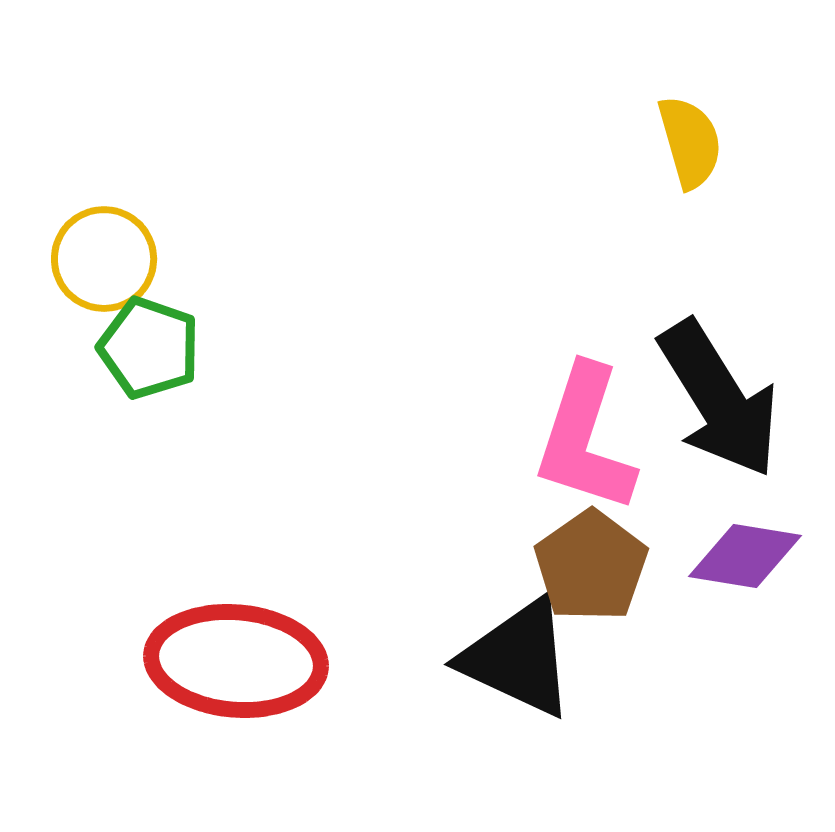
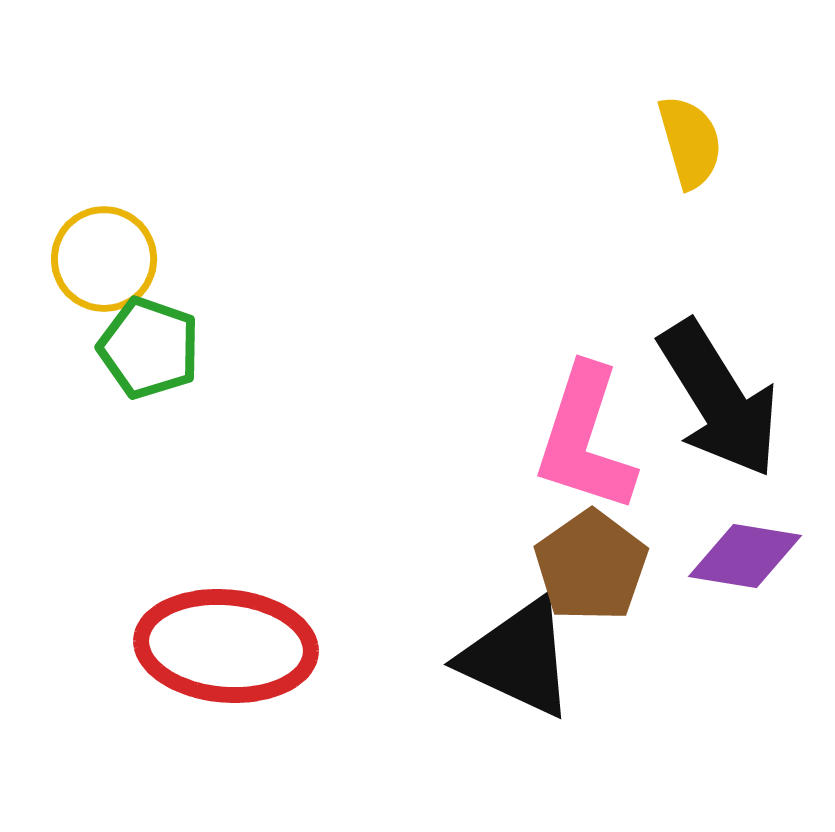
red ellipse: moved 10 px left, 15 px up
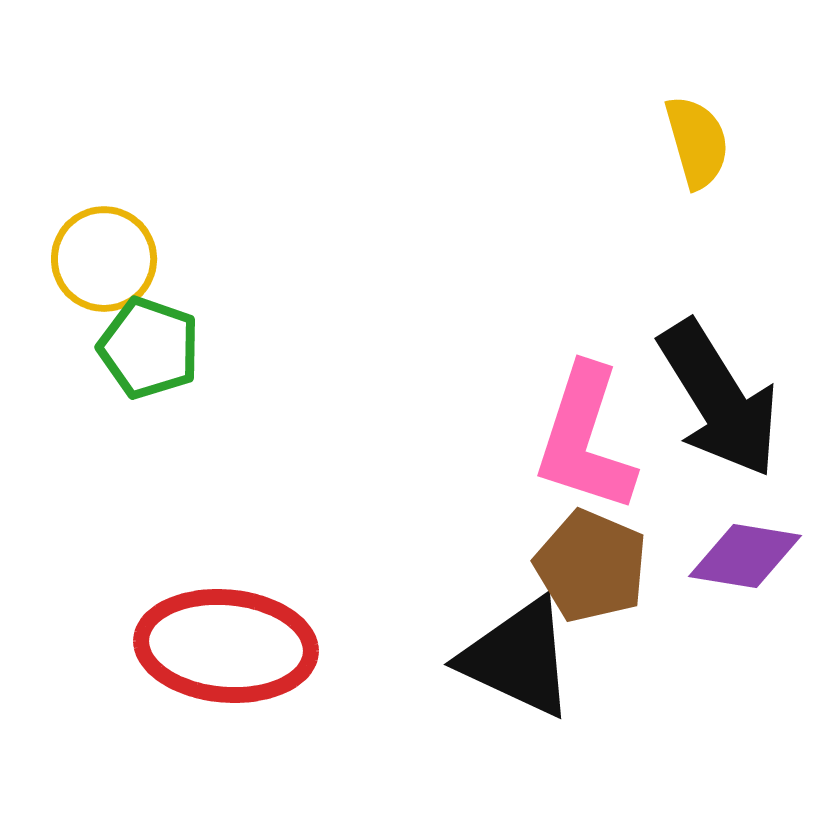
yellow semicircle: moved 7 px right
brown pentagon: rotated 14 degrees counterclockwise
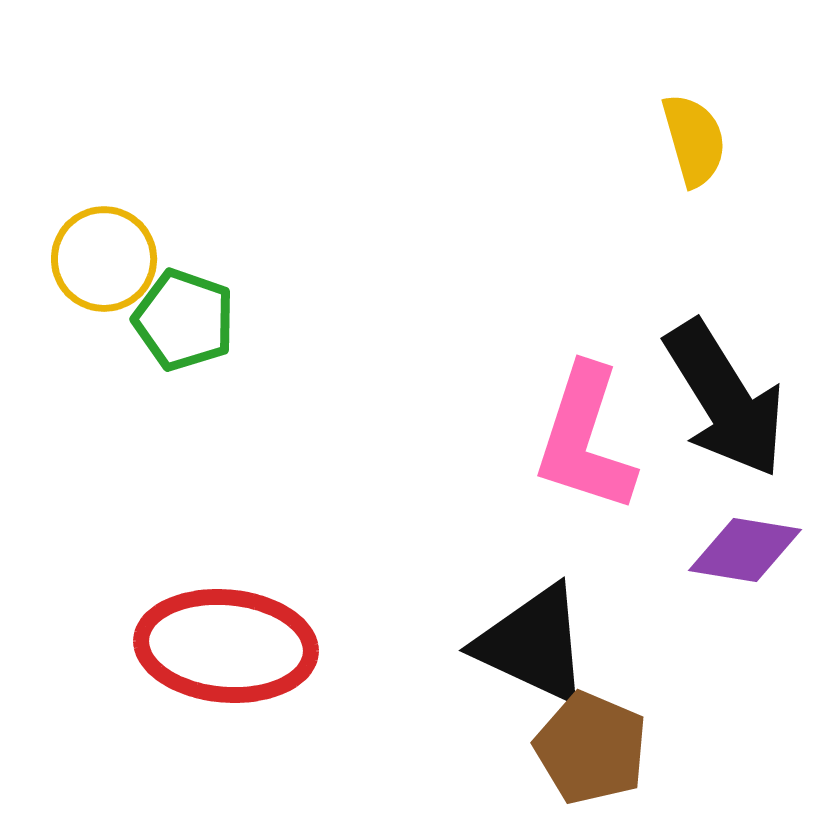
yellow semicircle: moved 3 px left, 2 px up
green pentagon: moved 35 px right, 28 px up
black arrow: moved 6 px right
purple diamond: moved 6 px up
brown pentagon: moved 182 px down
black triangle: moved 15 px right, 14 px up
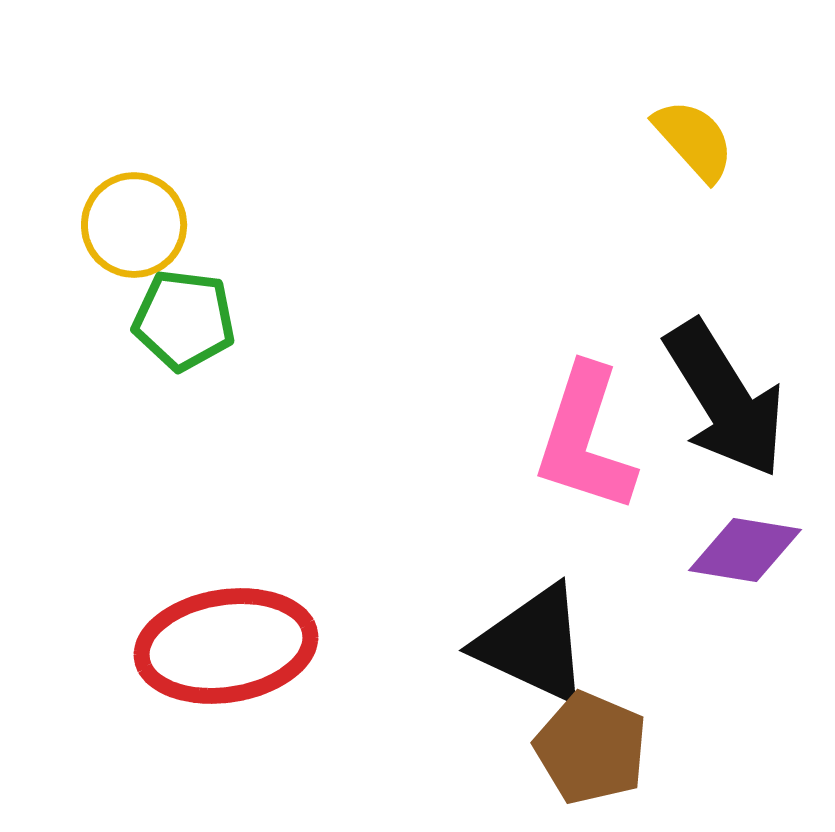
yellow semicircle: rotated 26 degrees counterclockwise
yellow circle: moved 30 px right, 34 px up
green pentagon: rotated 12 degrees counterclockwise
red ellipse: rotated 14 degrees counterclockwise
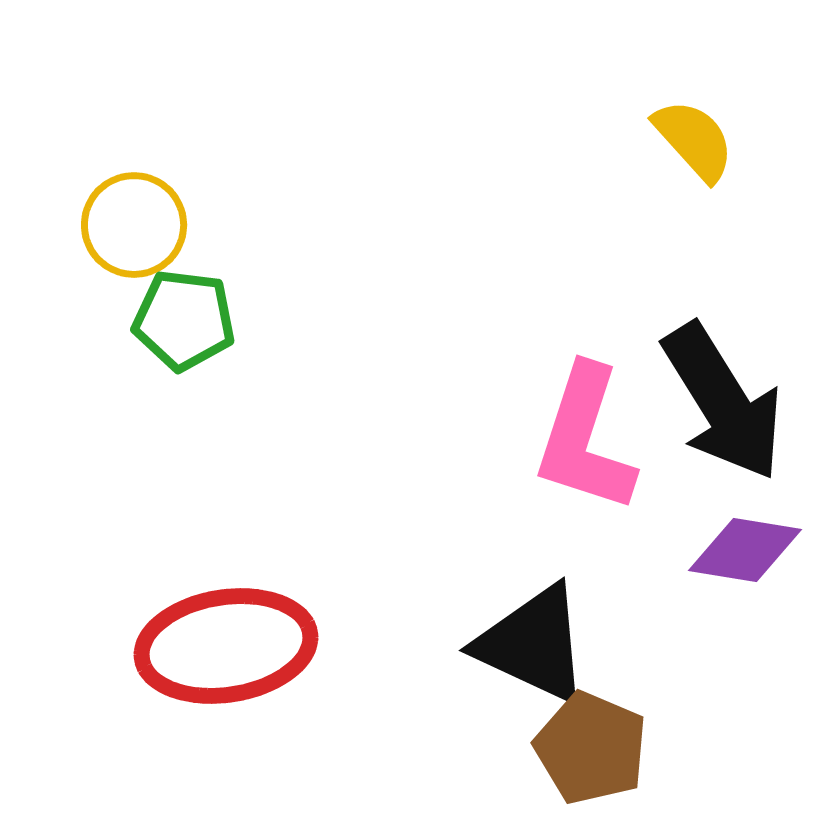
black arrow: moved 2 px left, 3 px down
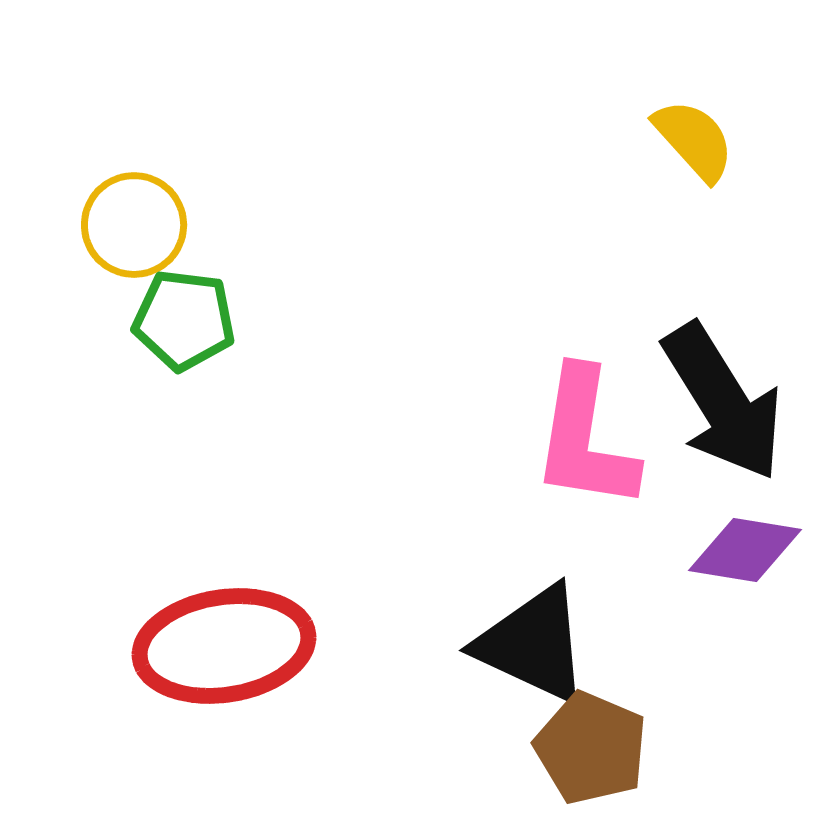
pink L-shape: rotated 9 degrees counterclockwise
red ellipse: moved 2 px left
